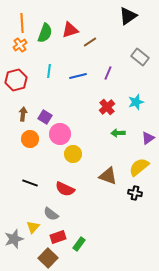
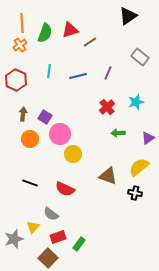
red hexagon: rotated 20 degrees counterclockwise
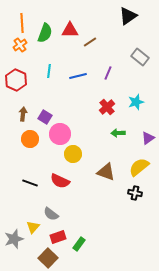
red triangle: rotated 18 degrees clockwise
brown triangle: moved 2 px left, 4 px up
red semicircle: moved 5 px left, 8 px up
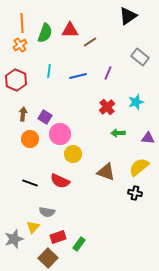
purple triangle: rotated 40 degrees clockwise
gray semicircle: moved 4 px left, 2 px up; rotated 28 degrees counterclockwise
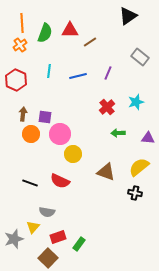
purple square: rotated 24 degrees counterclockwise
orange circle: moved 1 px right, 5 px up
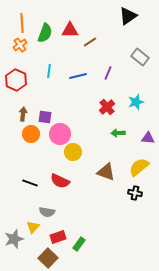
yellow circle: moved 2 px up
